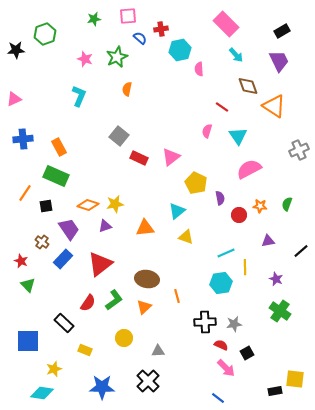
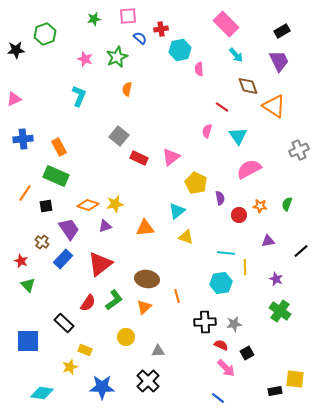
cyan line at (226, 253): rotated 30 degrees clockwise
yellow circle at (124, 338): moved 2 px right, 1 px up
yellow star at (54, 369): moved 16 px right, 2 px up
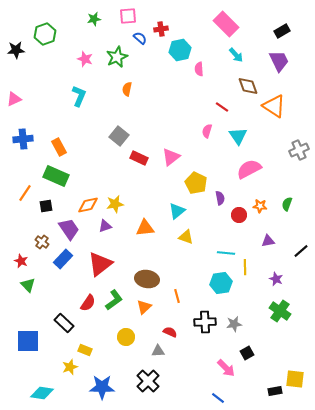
orange diamond at (88, 205): rotated 30 degrees counterclockwise
red semicircle at (221, 345): moved 51 px left, 13 px up
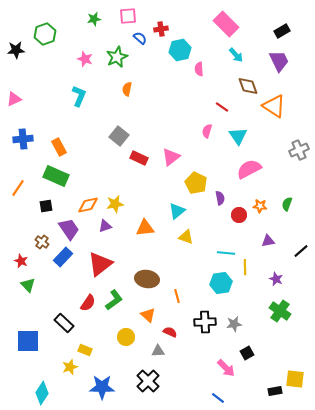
orange line at (25, 193): moved 7 px left, 5 px up
blue rectangle at (63, 259): moved 2 px up
orange triangle at (144, 307): moved 4 px right, 8 px down; rotated 35 degrees counterclockwise
cyan diamond at (42, 393): rotated 65 degrees counterclockwise
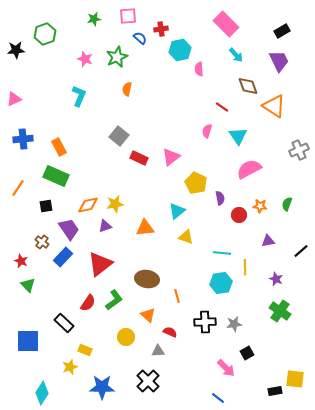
cyan line at (226, 253): moved 4 px left
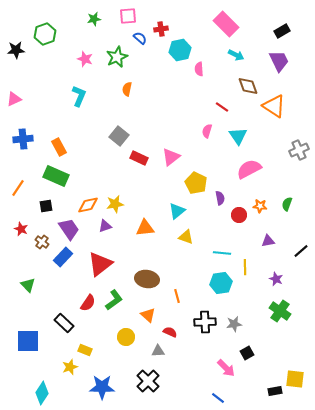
cyan arrow at (236, 55): rotated 21 degrees counterclockwise
red star at (21, 261): moved 32 px up
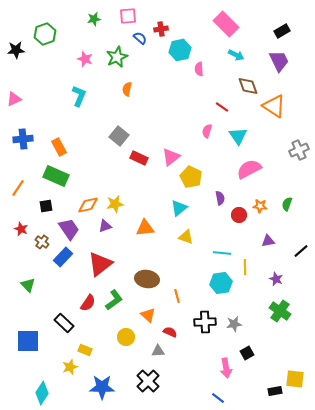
yellow pentagon at (196, 183): moved 5 px left, 6 px up
cyan triangle at (177, 211): moved 2 px right, 3 px up
pink arrow at (226, 368): rotated 36 degrees clockwise
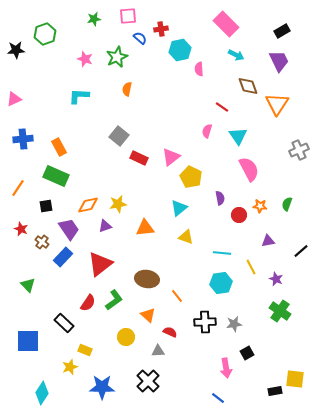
cyan L-shape at (79, 96): rotated 110 degrees counterclockwise
orange triangle at (274, 106): moved 3 px right, 2 px up; rotated 30 degrees clockwise
pink semicircle at (249, 169): rotated 90 degrees clockwise
yellow star at (115, 204): moved 3 px right
yellow line at (245, 267): moved 6 px right; rotated 28 degrees counterclockwise
orange line at (177, 296): rotated 24 degrees counterclockwise
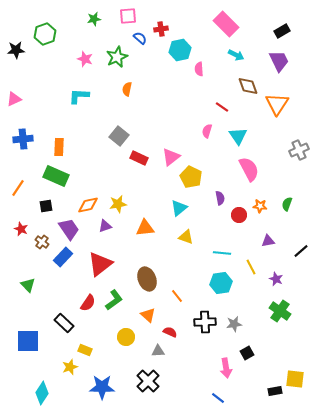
orange rectangle at (59, 147): rotated 30 degrees clockwise
brown ellipse at (147, 279): rotated 60 degrees clockwise
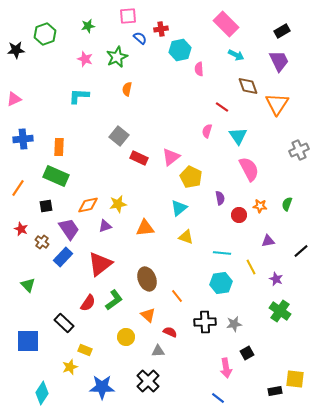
green star at (94, 19): moved 6 px left, 7 px down
